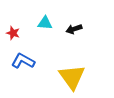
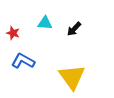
black arrow: rotated 28 degrees counterclockwise
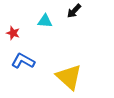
cyan triangle: moved 2 px up
black arrow: moved 18 px up
yellow triangle: moved 3 px left; rotated 12 degrees counterclockwise
